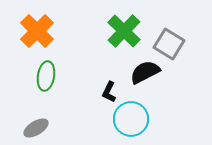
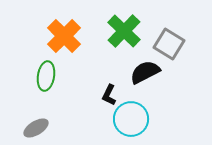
orange cross: moved 27 px right, 5 px down
black L-shape: moved 3 px down
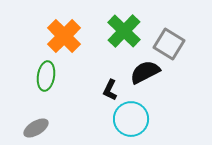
black L-shape: moved 1 px right, 5 px up
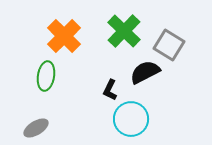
gray square: moved 1 px down
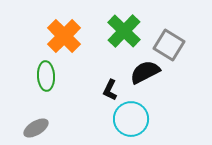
green ellipse: rotated 12 degrees counterclockwise
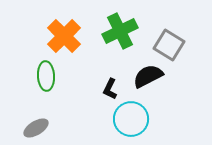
green cross: moved 4 px left; rotated 20 degrees clockwise
black semicircle: moved 3 px right, 4 px down
black L-shape: moved 1 px up
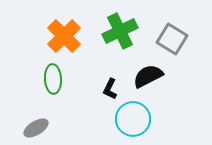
gray square: moved 3 px right, 6 px up
green ellipse: moved 7 px right, 3 px down
cyan circle: moved 2 px right
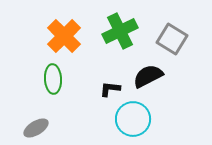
black L-shape: rotated 70 degrees clockwise
